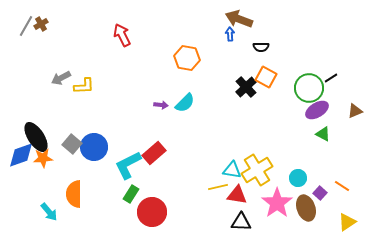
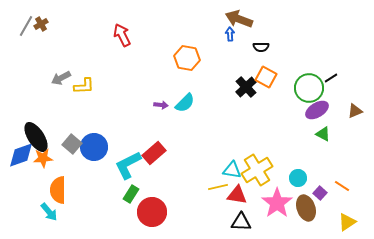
orange semicircle: moved 16 px left, 4 px up
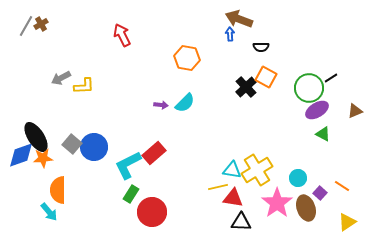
red triangle: moved 4 px left, 3 px down
